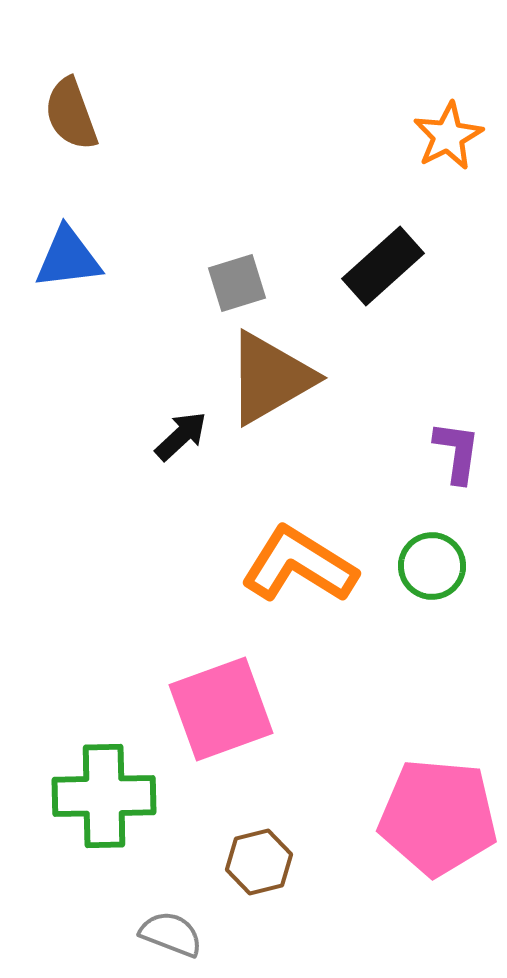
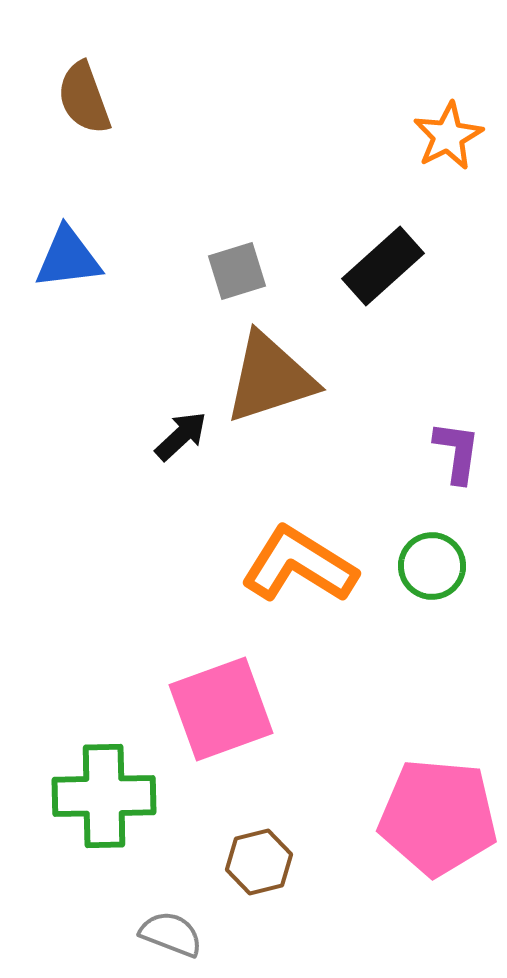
brown semicircle: moved 13 px right, 16 px up
gray square: moved 12 px up
brown triangle: rotated 12 degrees clockwise
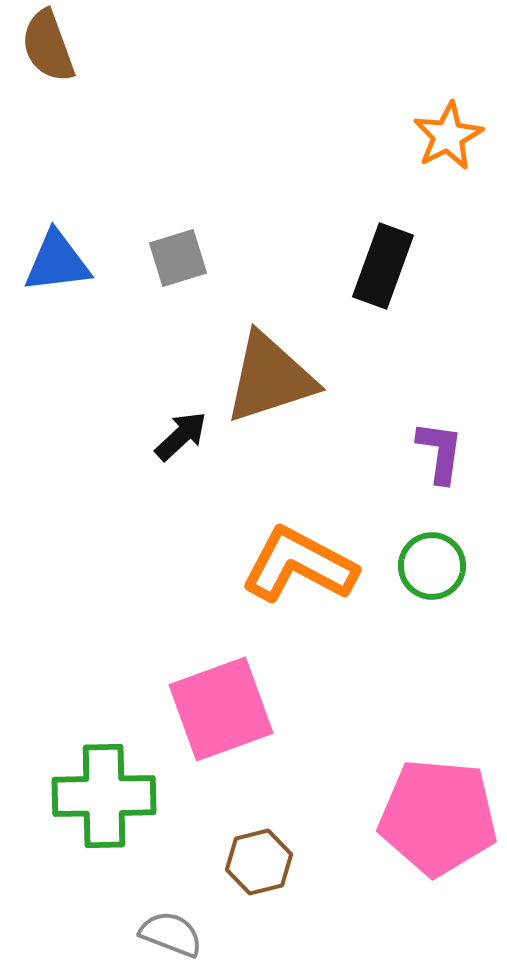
brown semicircle: moved 36 px left, 52 px up
blue triangle: moved 11 px left, 4 px down
black rectangle: rotated 28 degrees counterclockwise
gray square: moved 59 px left, 13 px up
purple L-shape: moved 17 px left
orange L-shape: rotated 4 degrees counterclockwise
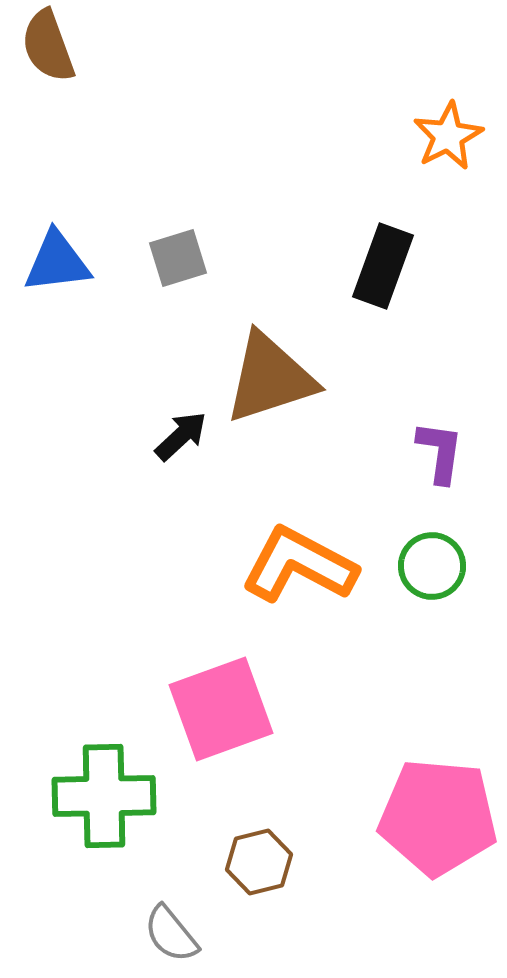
gray semicircle: rotated 150 degrees counterclockwise
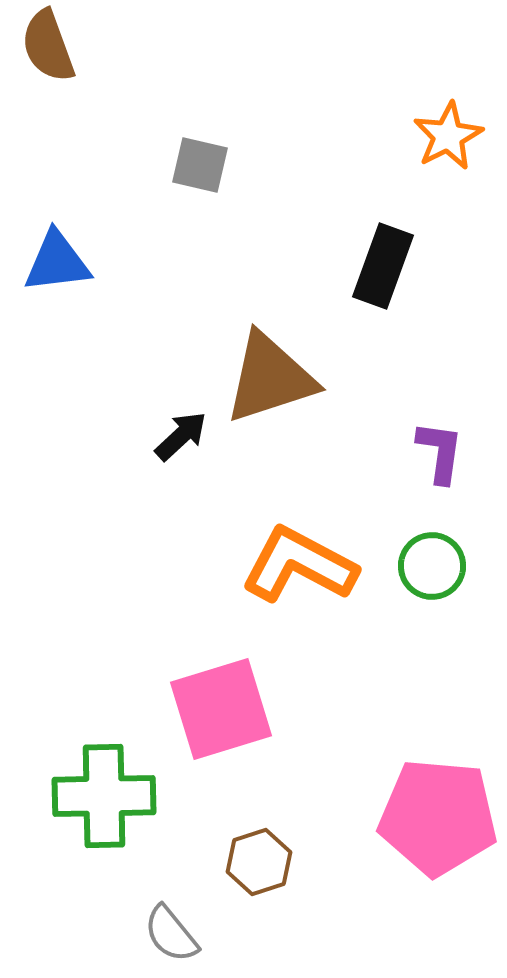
gray square: moved 22 px right, 93 px up; rotated 30 degrees clockwise
pink square: rotated 3 degrees clockwise
brown hexagon: rotated 4 degrees counterclockwise
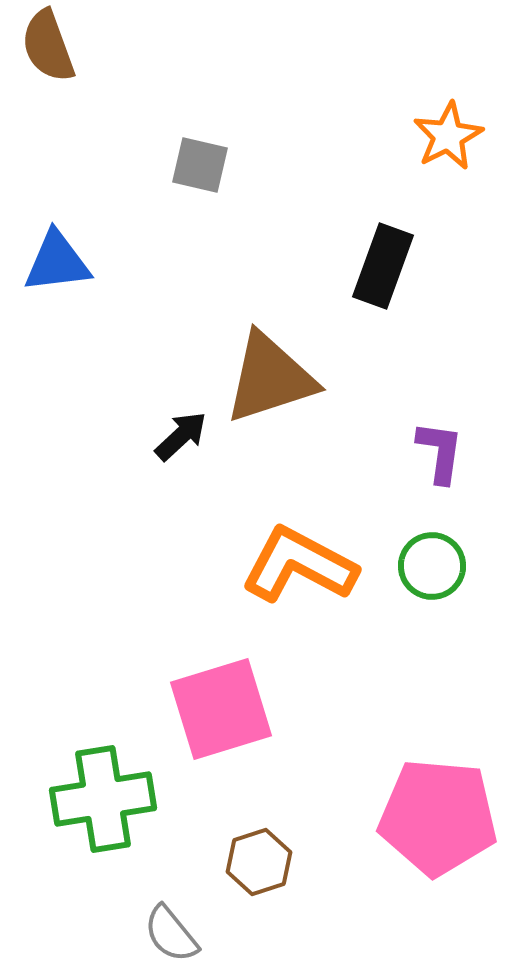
green cross: moved 1 px left, 3 px down; rotated 8 degrees counterclockwise
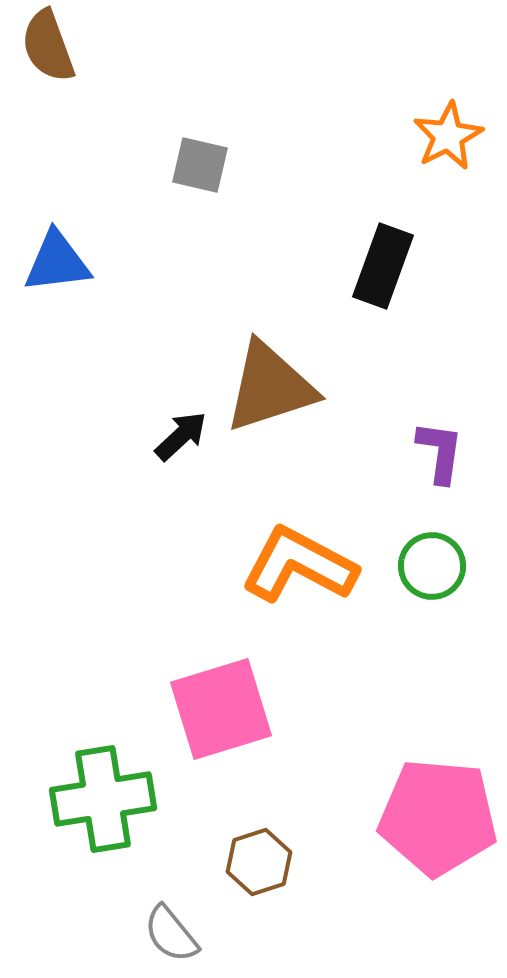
brown triangle: moved 9 px down
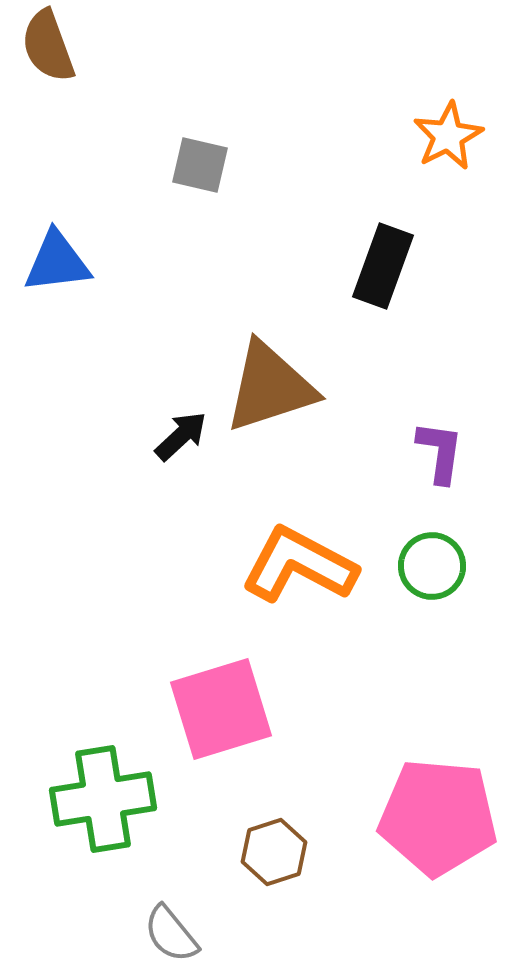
brown hexagon: moved 15 px right, 10 px up
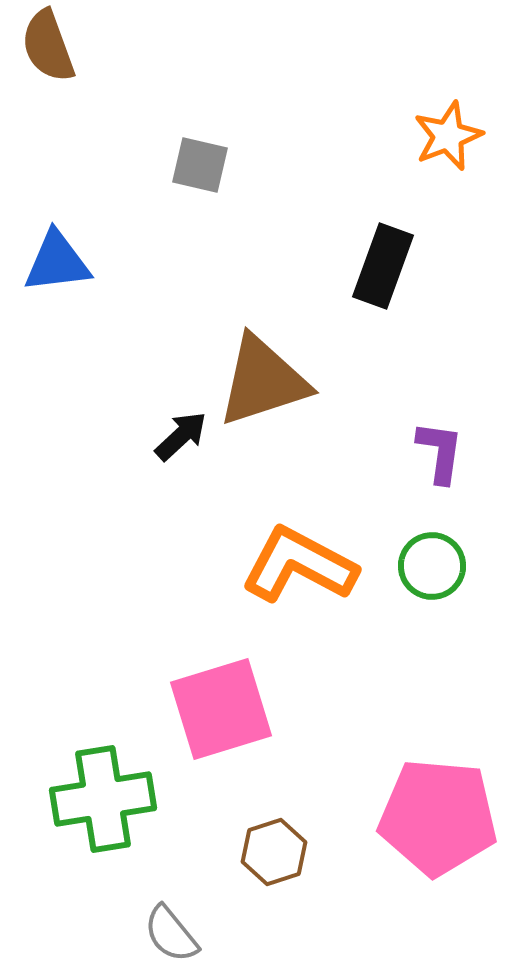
orange star: rotated 6 degrees clockwise
brown triangle: moved 7 px left, 6 px up
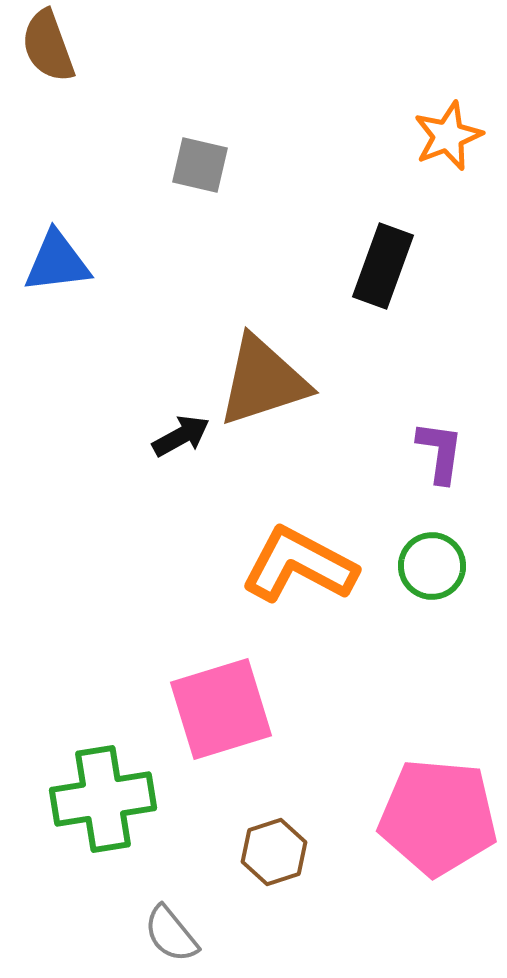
black arrow: rotated 14 degrees clockwise
